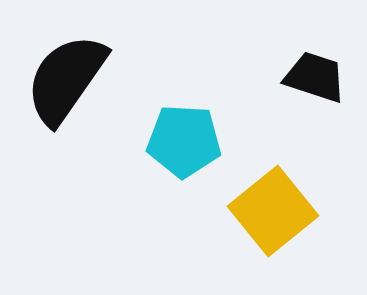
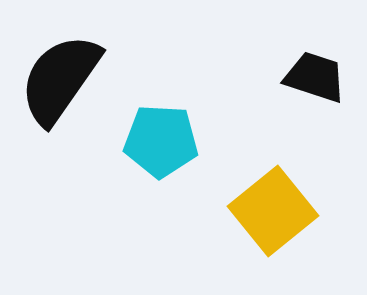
black semicircle: moved 6 px left
cyan pentagon: moved 23 px left
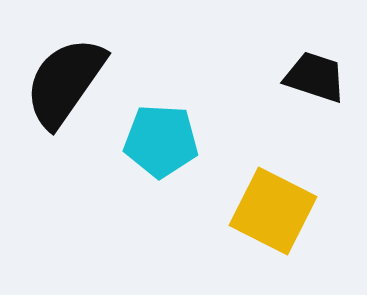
black semicircle: moved 5 px right, 3 px down
yellow square: rotated 24 degrees counterclockwise
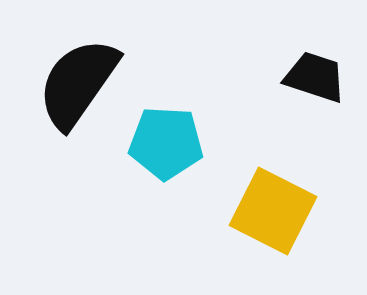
black semicircle: moved 13 px right, 1 px down
cyan pentagon: moved 5 px right, 2 px down
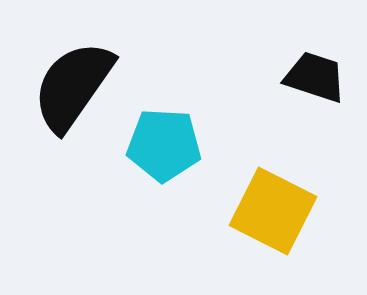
black semicircle: moved 5 px left, 3 px down
cyan pentagon: moved 2 px left, 2 px down
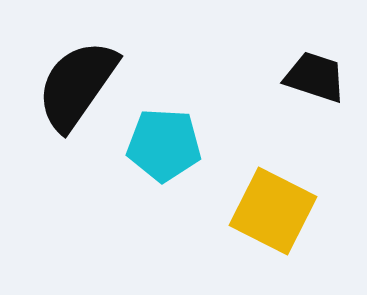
black semicircle: moved 4 px right, 1 px up
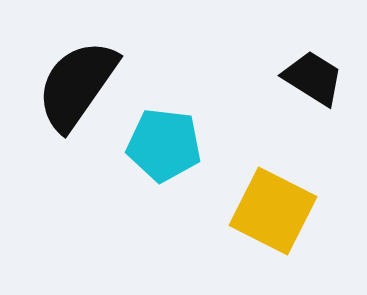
black trapezoid: moved 2 px left, 1 px down; rotated 14 degrees clockwise
cyan pentagon: rotated 4 degrees clockwise
